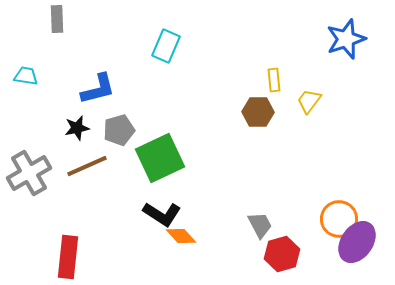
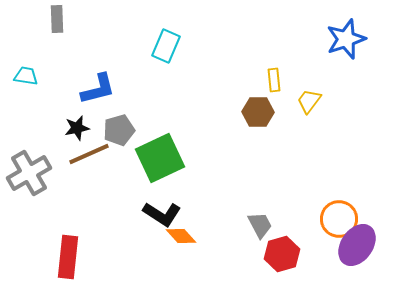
brown line: moved 2 px right, 12 px up
purple ellipse: moved 3 px down
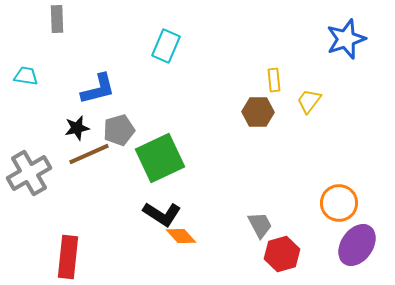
orange circle: moved 16 px up
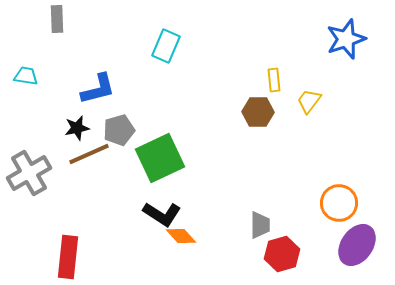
gray trapezoid: rotated 28 degrees clockwise
